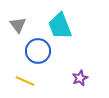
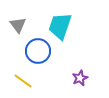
cyan trapezoid: rotated 40 degrees clockwise
yellow line: moved 2 px left; rotated 12 degrees clockwise
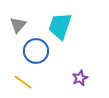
gray triangle: rotated 18 degrees clockwise
blue circle: moved 2 px left
yellow line: moved 1 px down
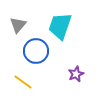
purple star: moved 4 px left, 4 px up
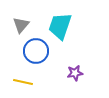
gray triangle: moved 3 px right
purple star: moved 1 px left, 1 px up; rotated 14 degrees clockwise
yellow line: rotated 24 degrees counterclockwise
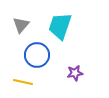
blue circle: moved 1 px right, 4 px down
